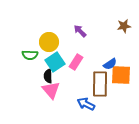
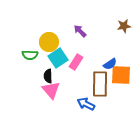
cyan square: moved 3 px right, 4 px up
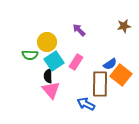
purple arrow: moved 1 px left, 1 px up
yellow circle: moved 2 px left
cyan square: moved 4 px left, 3 px down
orange square: rotated 35 degrees clockwise
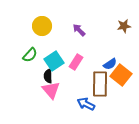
yellow circle: moved 5 px left, 16 px up
green semicircle: rotated 49 degrees counterclockwise
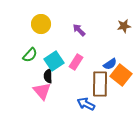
yellow circle: moved 1 px left, 2 px up
pink triangle: moved 9 px left, 1 px down
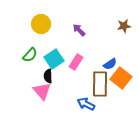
cyan square: moved 2 px up
orange square: moved 3 px down
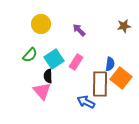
blue semicircle: rotated 48 degrees counterclockwise
blue arrow: moved 2 px up
